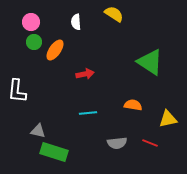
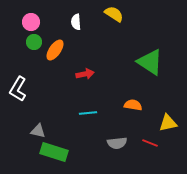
white L-shape: moved 1 px right, 2 px up; rotated 25 degrees clockwise
yellow triangle: moved 4 px down
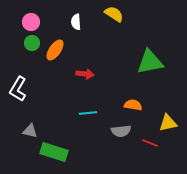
green circle: moved 2 px left, 1 px down
green triangle: rotated 44 degrees counterclockwise
red arrow: rotated 18 degrees clockwise
gray triangle: moved 8 px left
gray semicircle: moved 4 px right, 12 px up
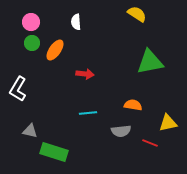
yellow semicircle: moved 23 px right
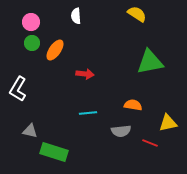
white semicircle: moved 6 px up
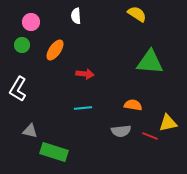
green circle: moved 10 px left, 2 px down
green triangle: rotated 16 degrees clockwise
cyan line: moved 5 px left, 5 px up
red line: moved 7 px up
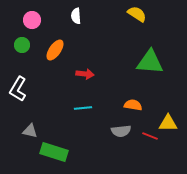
pink circle: moved 1 px right, 2 px up
yellow triangle: rotated 12 degrees clockwise
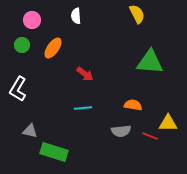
yellow semicircle: rotated 30 degrees clockwise
orange ellipse: moved 2 px left, 2 px up
red arrow: rotated 30 degrees clockwise
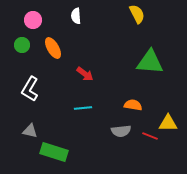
pink circle: moved 1 px right
orange ellipse: rotated 65 degrees counterclockwise
white L-shape: moved 12 px right
